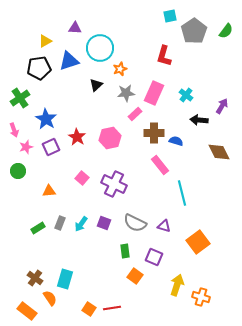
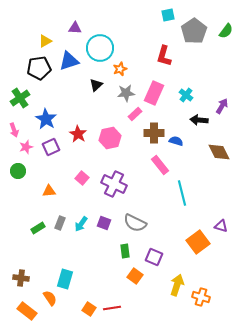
cyan square at (170, 16): moved 2 px left, 1 px up
red star at (77, 137): moved 1 px right, 3 px up
purple triangle at (164, 226): moved 57 px right
brown cross at (35, 278): moved 14 px left; rotated 28 degrees counterclockwise
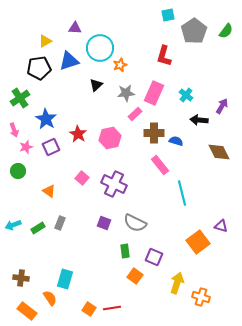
orange star at (120, 69): moved 4 px up
orange triangle at (49, 191): rotated 40 degrees clockwise
cyan arrow at (81, 224): moved 68 px left, 1 px down; rotated 35 degrees clockwise
yellow arrow at (177, 285): moved 2 px up
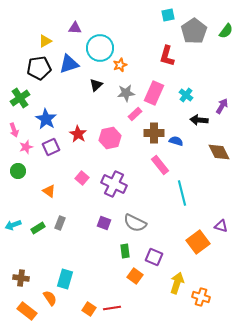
red L-shape at (164, 56): moved 3 px right
blue triangle at (69, 61): moved 3 px down
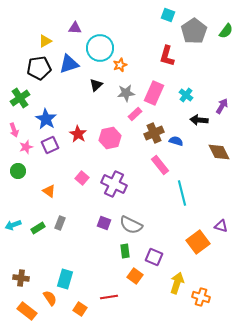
cyan square at (168, 15): rotated 32 degrees clockwise
brown cross at (154, 133): rotated 24 degrees counterclockwise
purple square at (51, 147): moved 1 px left, 2 px up
gray semicircle at (135, 223): moved 4 px left, 2 px down
red line at (112, 308): moved 3 px left, 11 px up
orange square at (89, 309): moved 9 px left
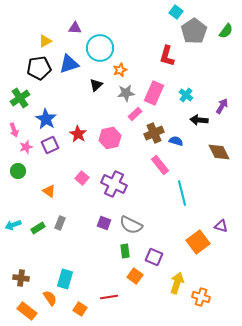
cyan square at (168, 15): moved 8 px right, 3 px up; rotated 16 degrees clockwise
orange star at (120, 65): moved 5 px down
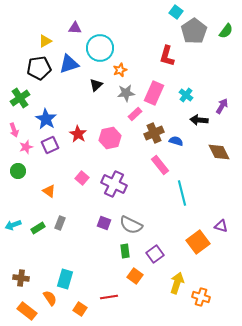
purple square at (154, 257): moved 1 px right, 3 px up; rotated 30 degrees clockwise
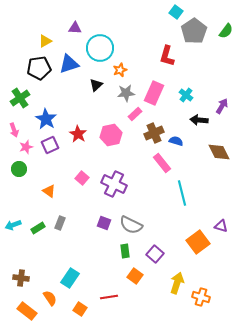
pink hexagon at (110, 138): moved 1 px right, 3 px up
pink rectangle at (160, 165): moved 2 px right, 2 px up
green circle at (18, 171): moved 1 px right, 2 px up
purple square at (155, 254): rotated 12 degrees counterclockwise
cyan rectangle at (65, 279): moved 5 px right, 1 px up; rotated 18 degrees clockwise
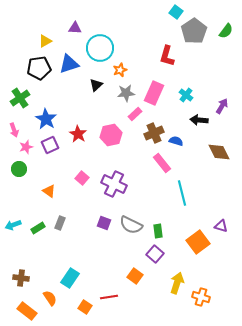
green rectangle at (125, 251): moved 33 px right, 20 px up
orange square at (80, 309): moved 5 px right, 2 px up
